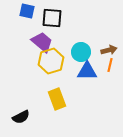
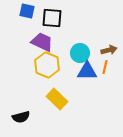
purple trapezoid: rotated 15 degrees counterclockwise
cyan circle: moved 1 px left, 1 px down
yellow hexagon: moved 4 px left, 4 px down; rotated 20 degrees counterclockwise
orange line: moved 5 px left, 2 px down
yellow rectangle: rotated 25 degrees counterclockwise
black semicircle: rotated 12 degrees clockwise
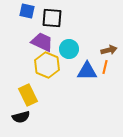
cyan circle: moved 11 px left, 4 px up
yellow rectangle: moved 29 px left, 4 px up; rotated 20 degrees clockwise
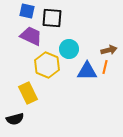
purple trapezoid: moved 11 px left, 6 px up
yellow rectangle: moved 2 px up
black semicircle: moved 6 px left, 2 px down
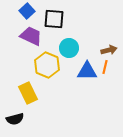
blue square: rotated 35 degrees clockwise
black square: moved 2 px right, 1 px down
cyan circle: moved 1 px up
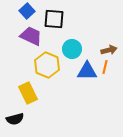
cyan circle: moved 3 px right, 1 px down
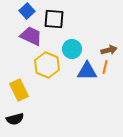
yellow rectangle: moved 9 px left, 3 px up
